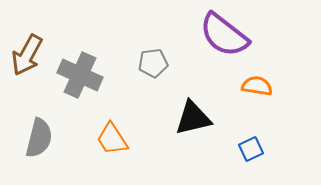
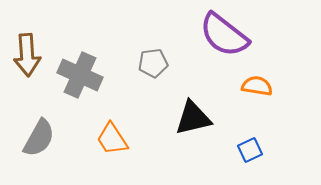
brown arrow: rotated 33 degrees counterclockwise
gray semicircle: rotated 15 degrees clockwise
blue square: moved 1 px left, 1 px down
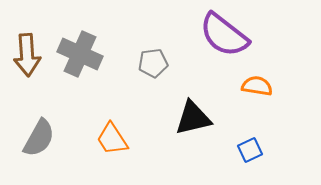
gray cross: moved 21 px up
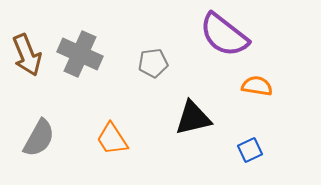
brown arrow: rotated 18 degrees counterclockwise
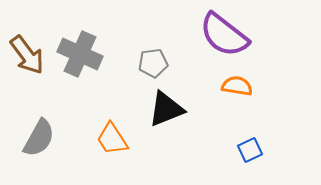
brown arrow: rotated 15 degrees counterclockwise
orange semicircle: moved 20 px left
black triangle: moved 27 px left, 9 px up; rotated 9 degrees counterclockwise
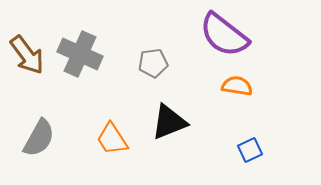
black triangle: moved 3 px right, 13 px down
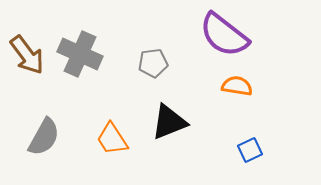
gray semicircle: moved 5 px right, 1 px up
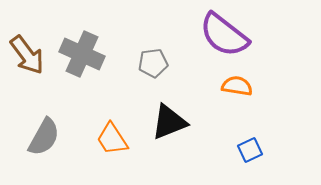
gray cross: moved 2 px right
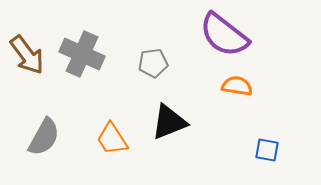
blue square: moved 17 px right; rotated 35 degrees clockwise
